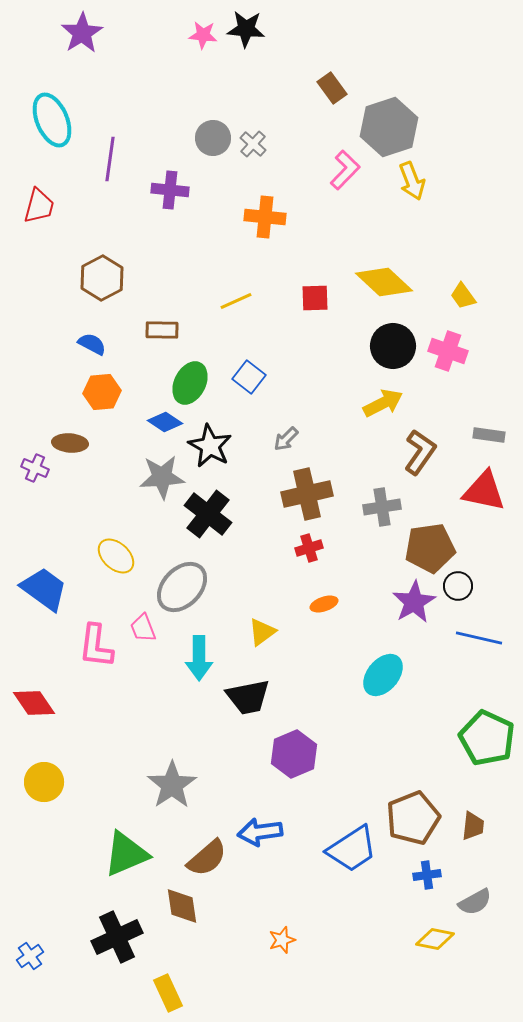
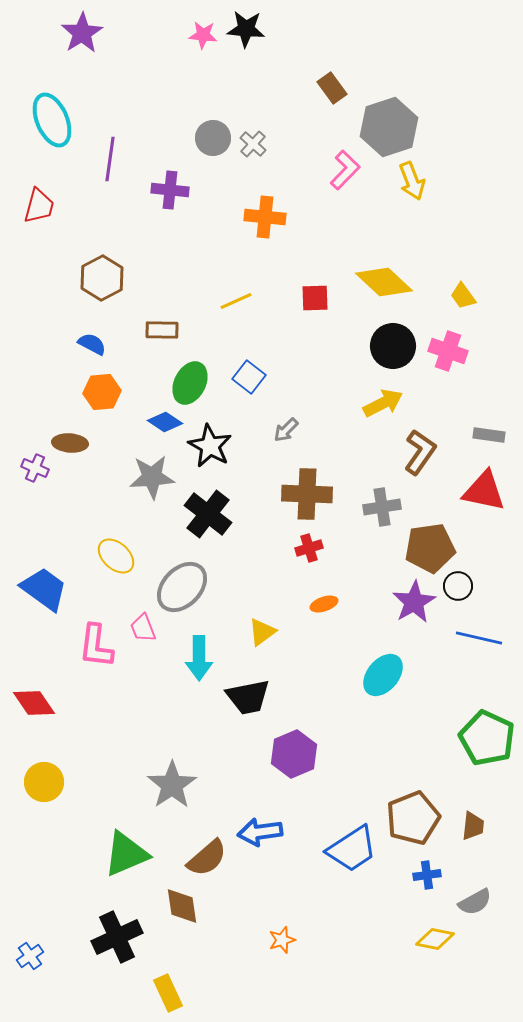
gray arrow at (286, 439): moved 9 px up
gray star at (162, 477): moved 10 px left
brown cross at (307, 494): rotated 15 degrees clockwise
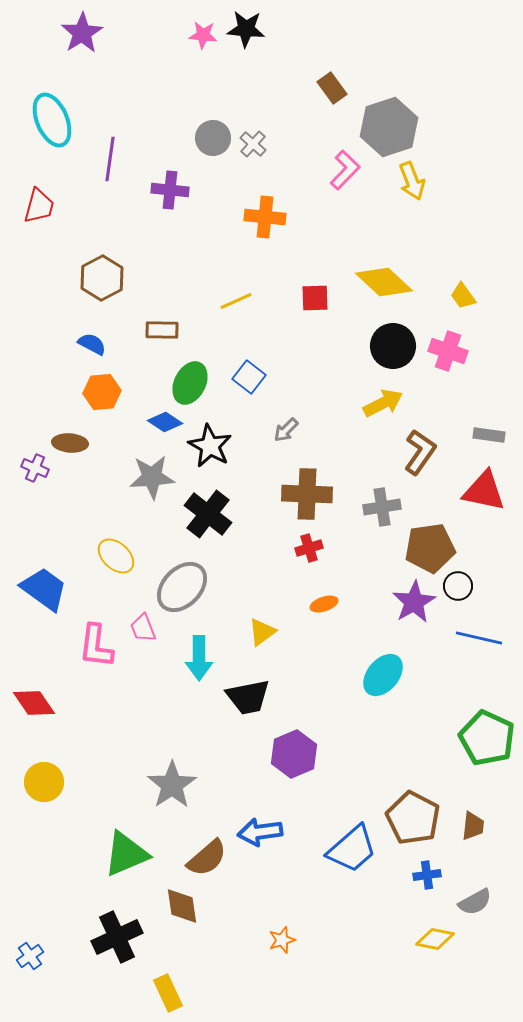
brown pentagon at (413, 818): rotated 22 degrees counterclockwise
blue trapezoid at (352, 849): rotated 8 degrees counterclockwise
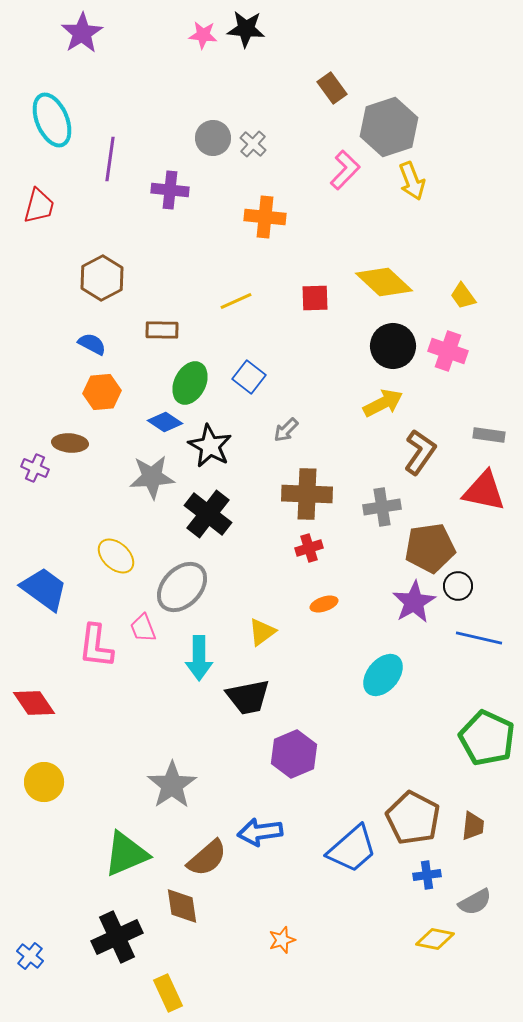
blue cross at (30, 956): rotated 16 degrees counterclockwise
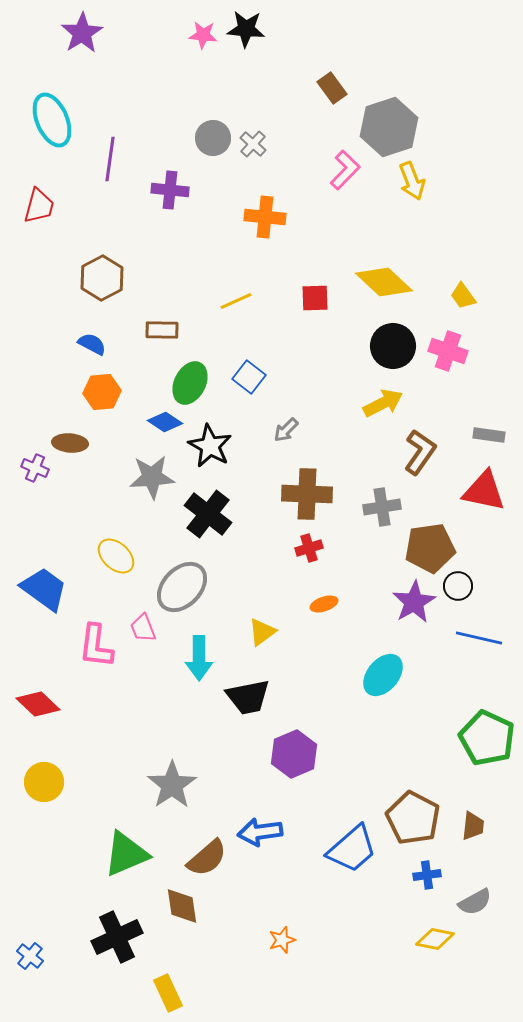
red diamond at (34, 703): moved 4 px right, 1 px down; rotated 12 degrees counterclockwise
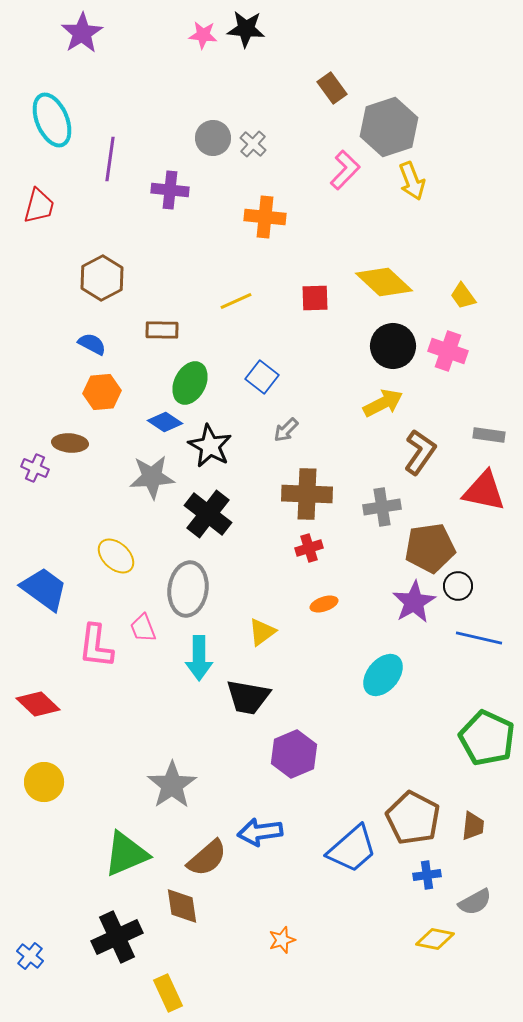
blue square at (249, 377): moved 13 px right
gray ellipse at (182, 587): moved 6 px right, 2 px down; rotated 36 degrees counterclockwise
black trapezoid at (248, 697): rotated 21 degrees clockwise
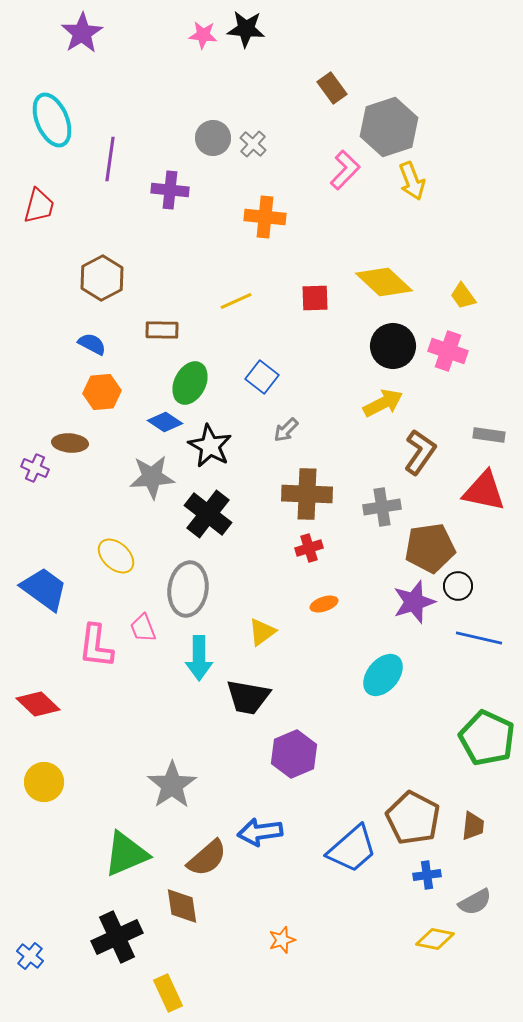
purple star at (414, 602): rotated 12 degrees clockwise
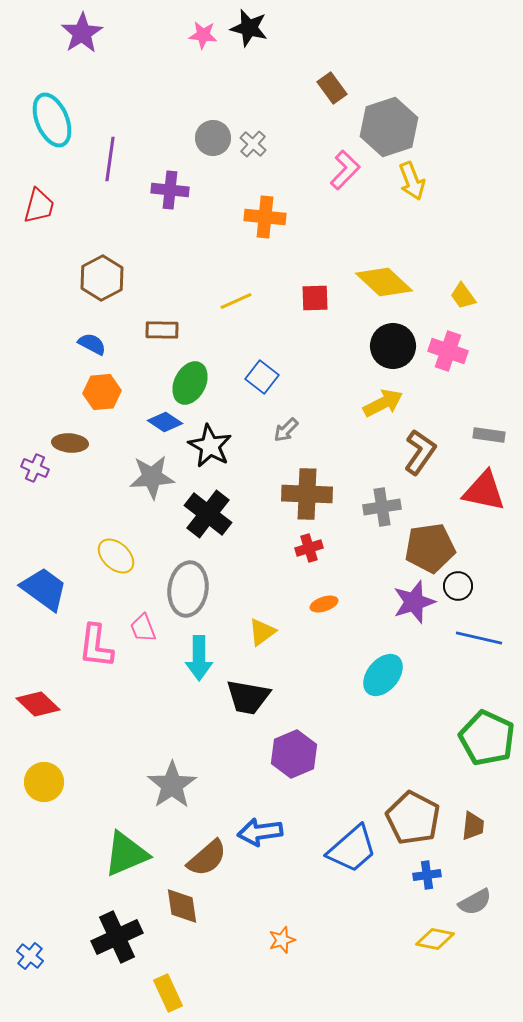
black star at (246, 29): moved 3 px right, 1 px up; rotated 9 degrees clockwise
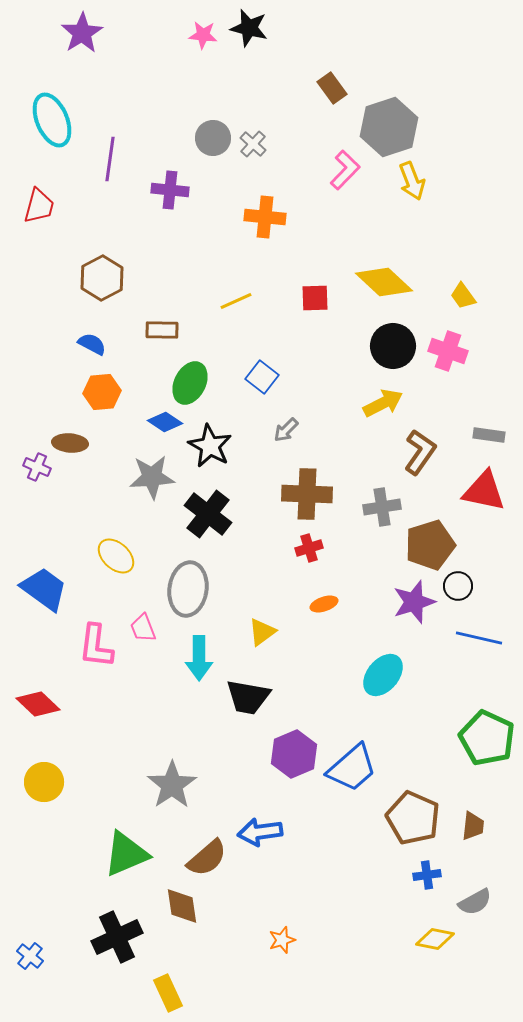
purple cross at (35, 468): moved 2 px right, 1 px up
brown pentagon at (430, 548): moved 3 px up; rotated 9 degrees counterclockwise
brown pentagon at (413, 818): rotated 4 degrees counterclockwise
blue trapezoid at (352, 849): moved 81 px up
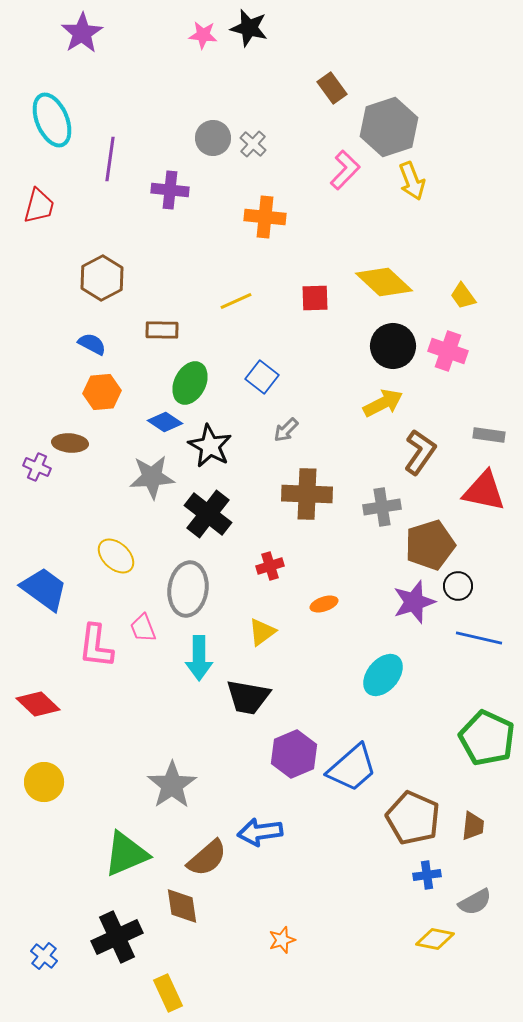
red cross at (309, 548): moved 39 px left, 18 px down
blue cross at (30, 956): moved 14 px right
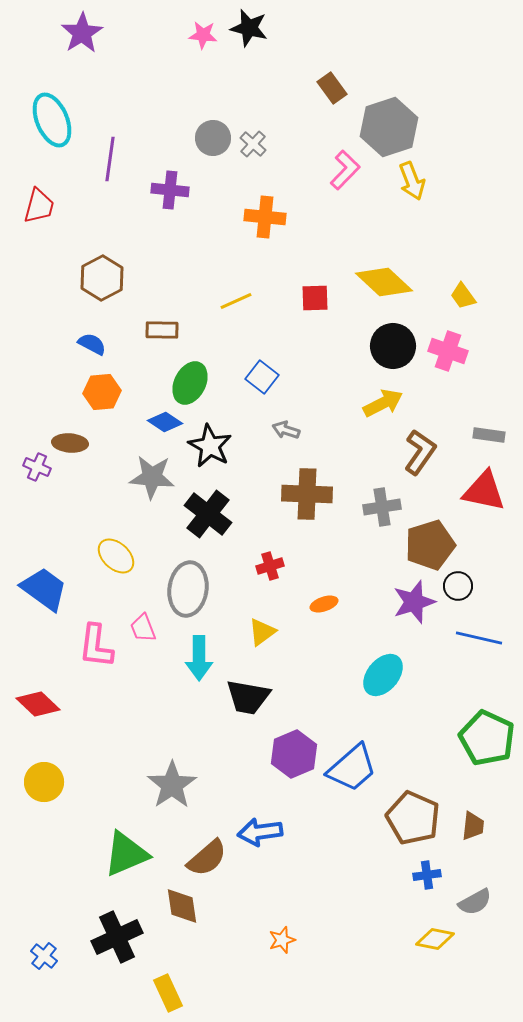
gray arrow at (286, 430): rotated 64 degrees clockwise
gray star at (152, 477): rotated 9 degrees clockwise
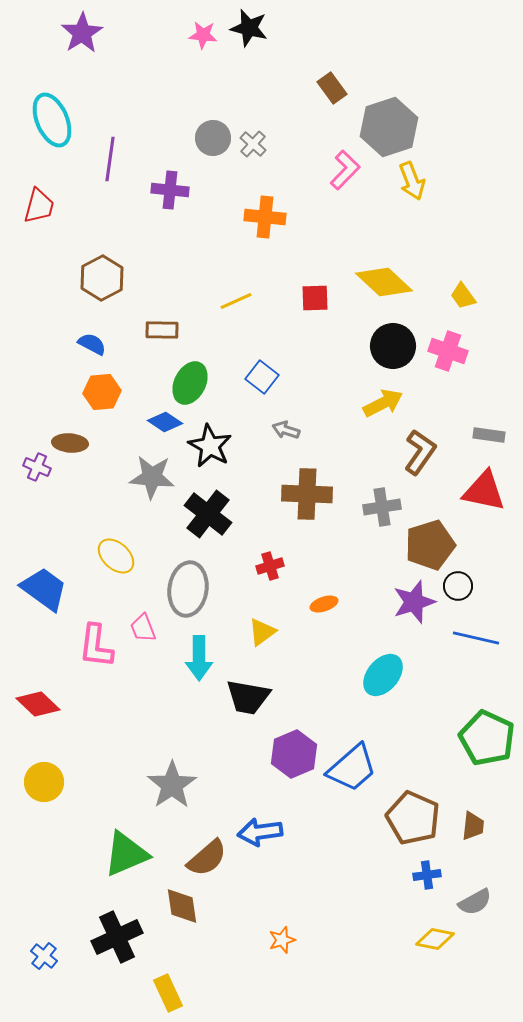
blue line at (479, 638): moved 3 px left
